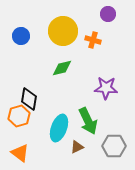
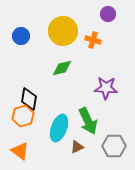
orange hexagon: moved 4 px right
orange triangle: moved 2 px up
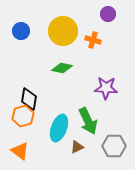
blue circle: moved 5 px up
green diamond: rotated 25 degrees clockwise
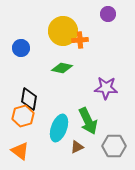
blue circle: moved 17 px down
orange cross: moved 13 px left; rotated 21 degrees counterclockwise
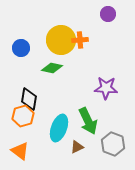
yellow circle: moved 2 px left, 9 px down
green diamond: moved 10 px left
gray hexagon: moved 1 px left, 2 px up; rotated 20 degrees clockwise
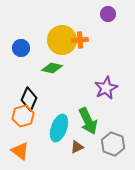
yellow circle: moved 1 px right
purple star: rotated 30 degrees counterclockwise
black diamond: rotated 15 degrees clockwise
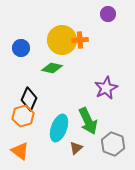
brown triangle: moved 1 px left, 1 px down; rotated 16 degrees counterclockwise
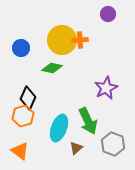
black diamond: moved 1 px left, 1 px up
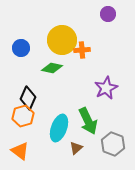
orange cross: moved 2 px right, 10 px down
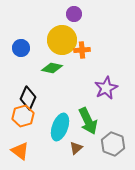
purple circle: moved 34 px left
cyan ellipse: moved 1 px right, 1 px up
